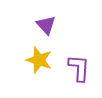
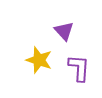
purple triangle: moved 18 px right, 6 px down
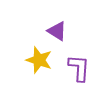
purple triangle: moved 7 px left; rotated 15 degrees counterclockwise
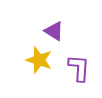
purple triangle: moved 3 px left
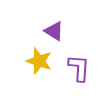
yellow star: moved 1 px down
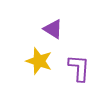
purple triangle: moved 1 px left, 2 px up
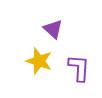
purple triangle: rotated 10 degrees clockwise
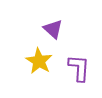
yellow star: rotated 12 degrees clockwise
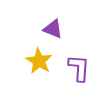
purple triangle: rotated 20 degrees counterclockwise
